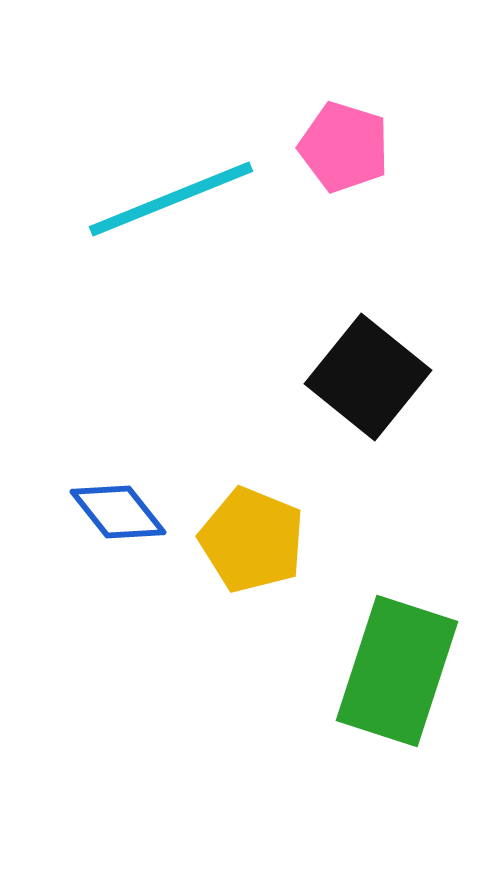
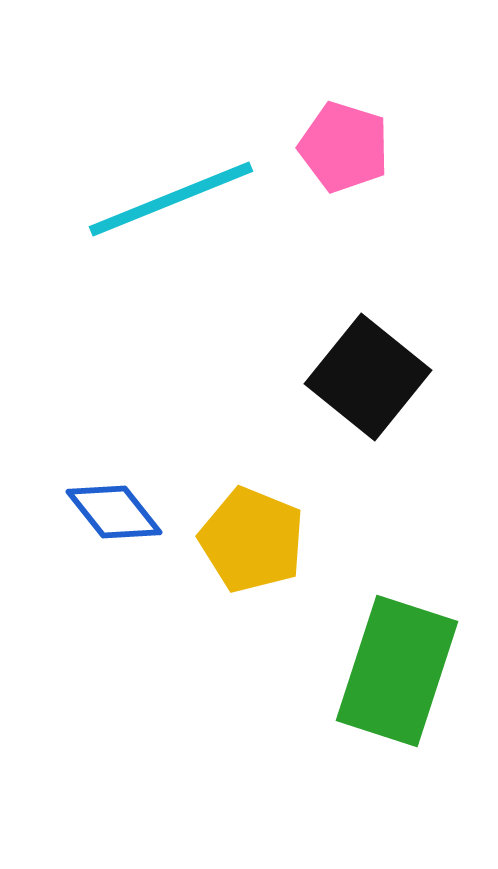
blue diamond: moved 4 px left
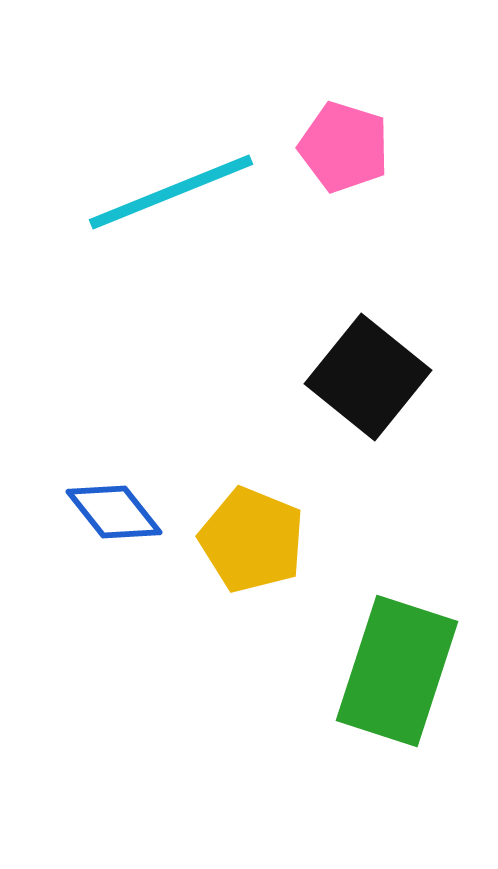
cyan line: moved 7 px up
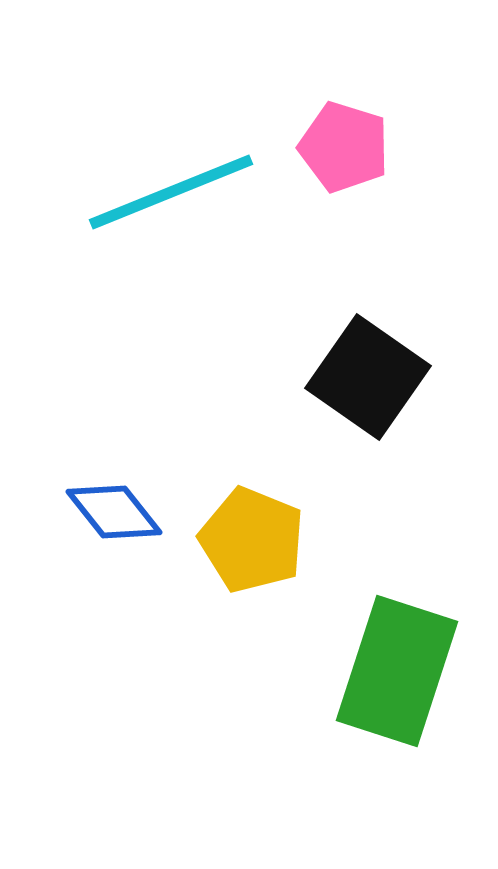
black square: rotated 4 degrees counterclockwise
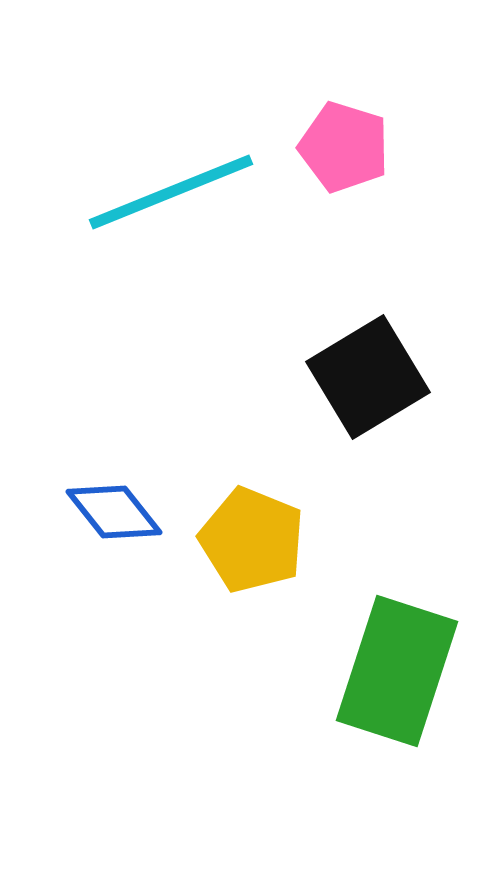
black square: rotated 24 degrees clockwise
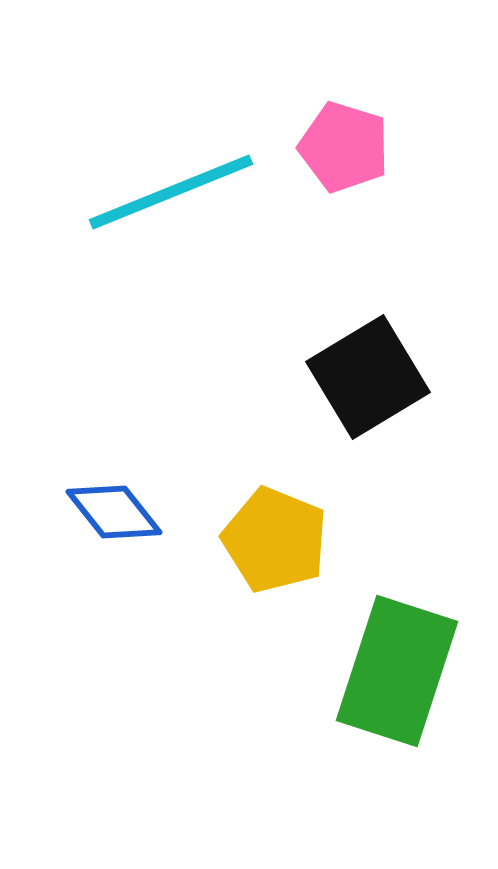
yellow pentagon: moved 23 px right
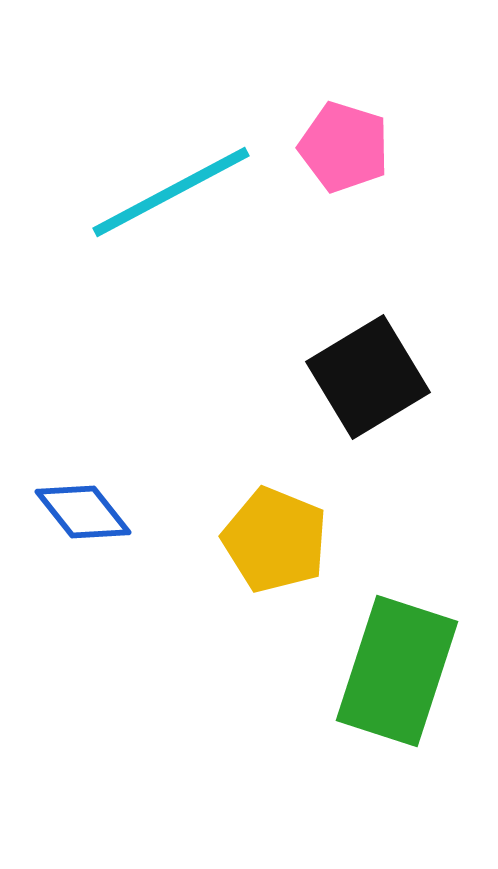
cyan line: rotated 6 degrees counterclockwise
blue diamond: moved 31 px left
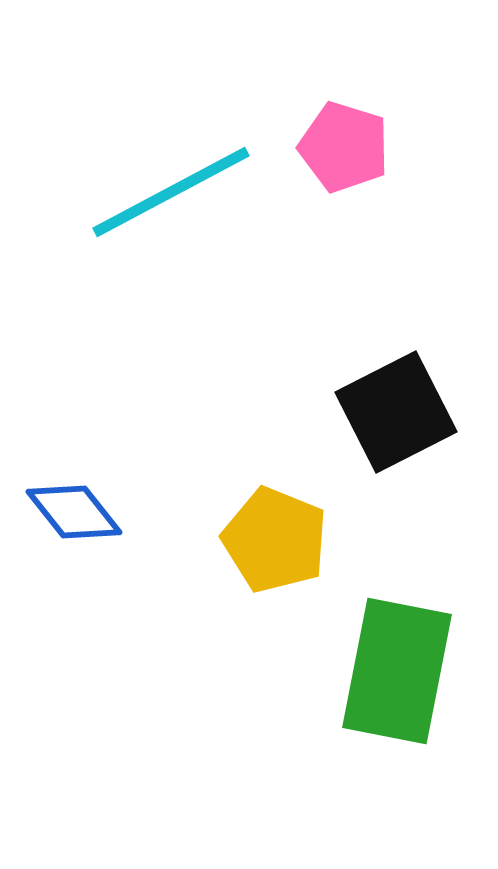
black square: moved 28 px right, 35 px down; rotated 4 degrees clockwise
blue diamond: moved 9 px left
green rectangle: rotated 7 degrees counterclockwise
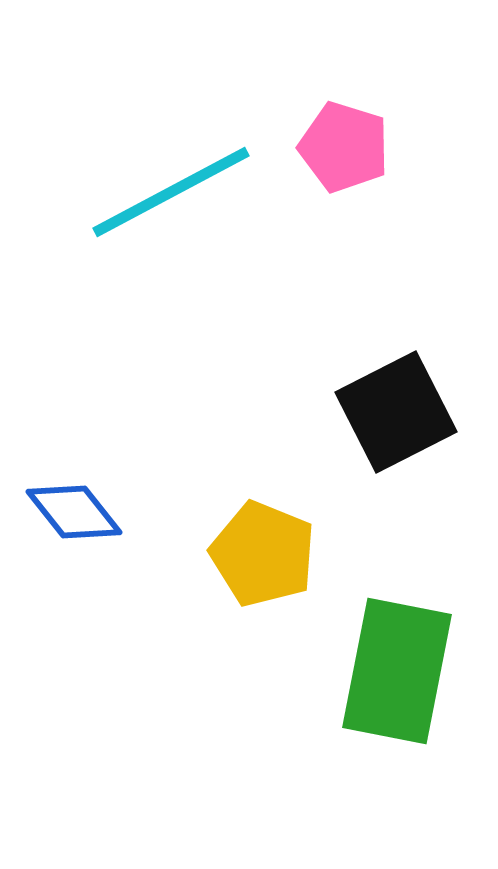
yellow pentagon: moved 12 px left, 14 px down
